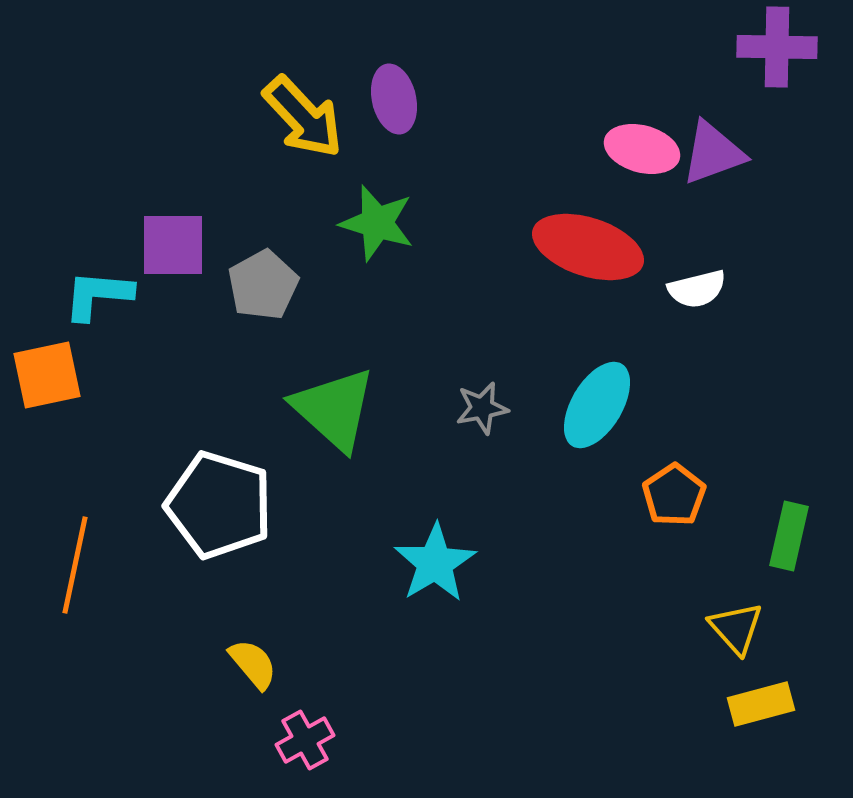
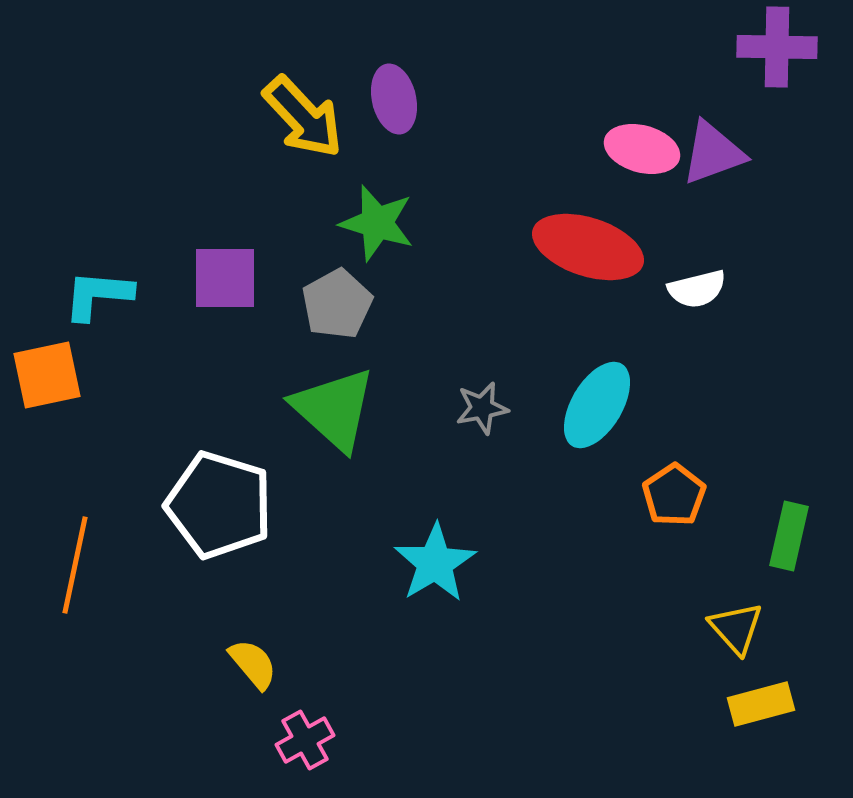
purple square: moved 52 px right, 33 px down
gray pentagon: moved 74 px right, 19 px down
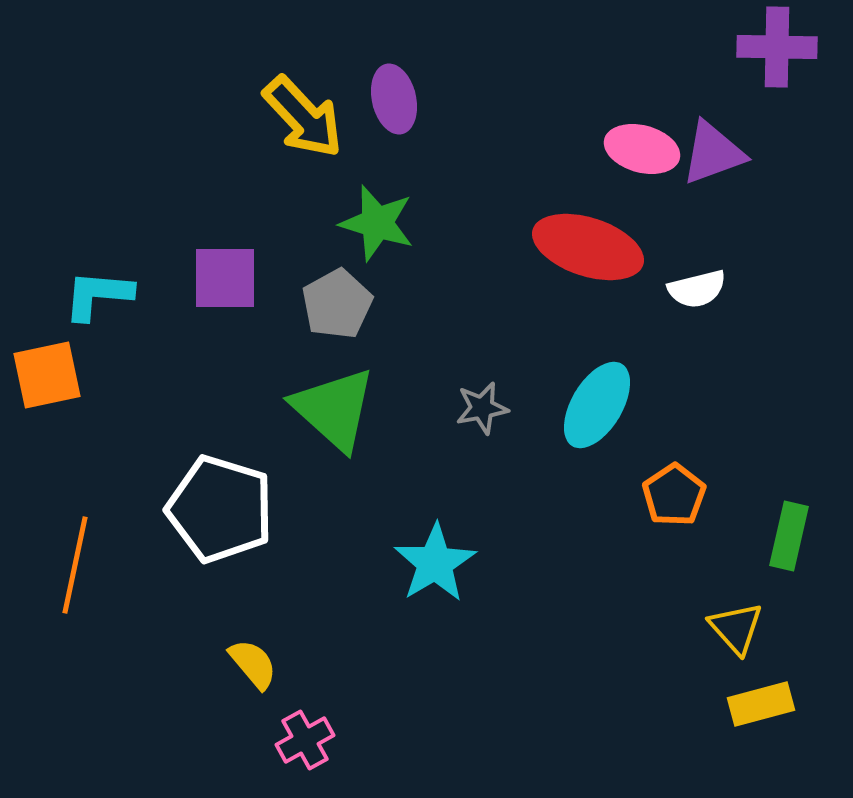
white pentagon: moved 1 px right, 4 px down
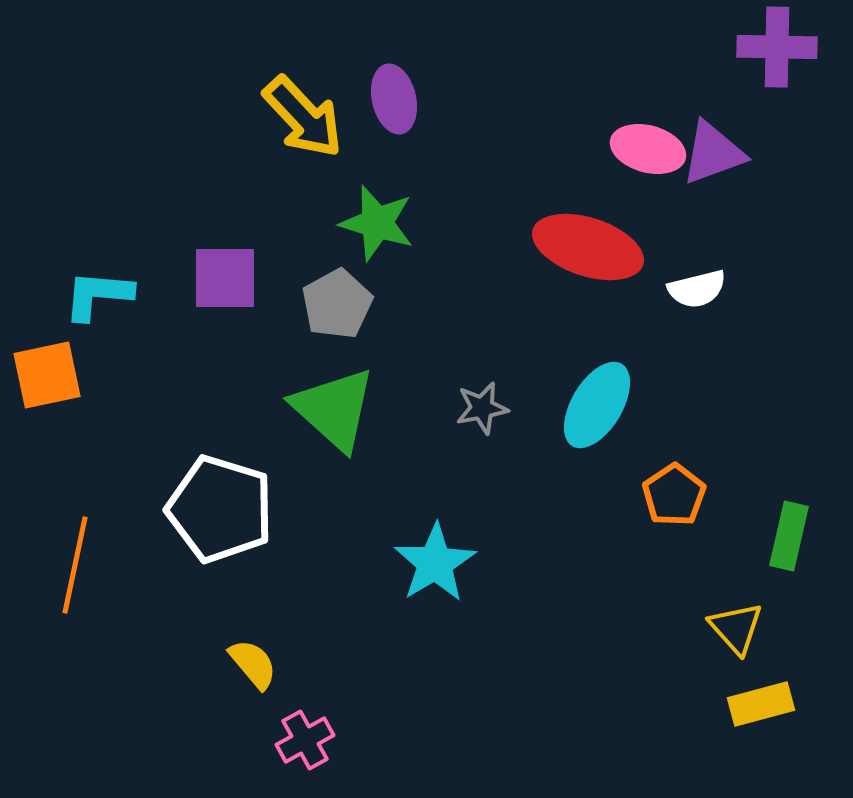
pink ellipse: moved 6 px right
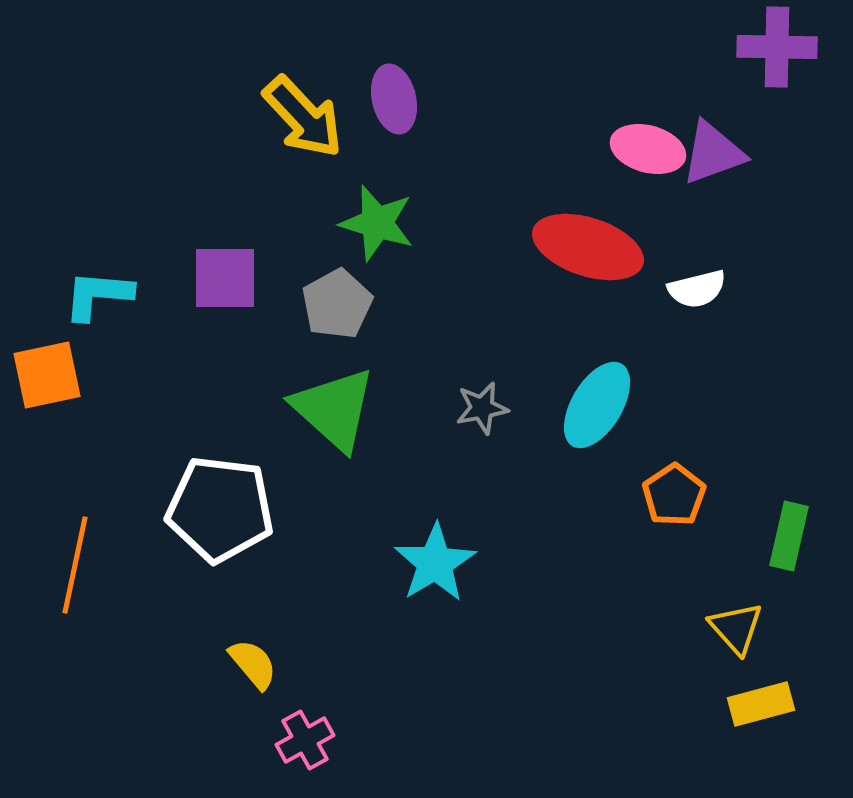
white pentagon: rotated 10 degrees counterclockwise
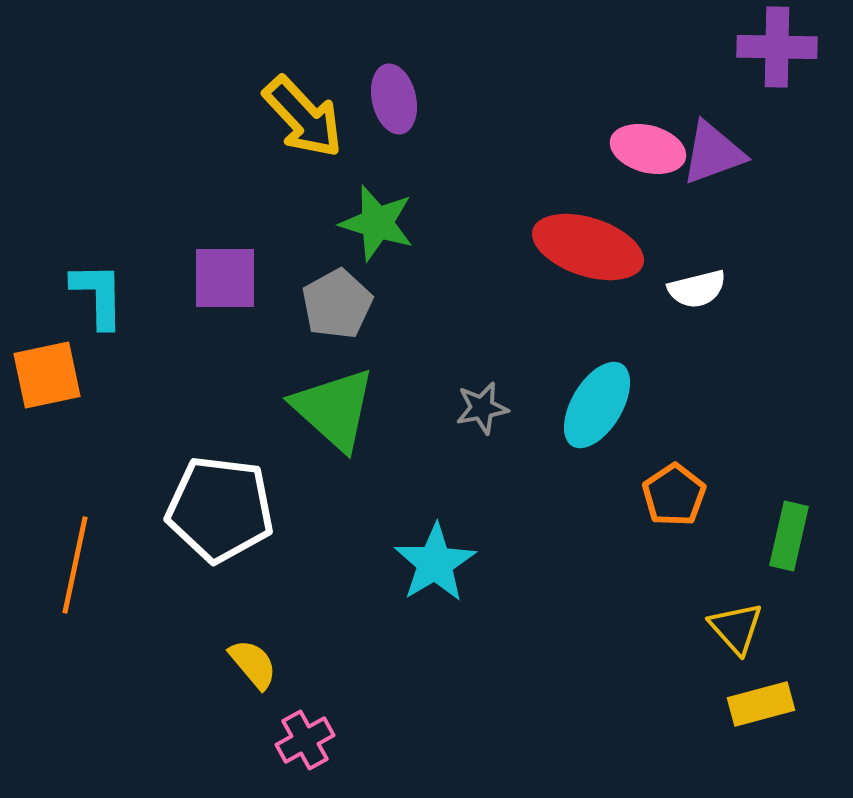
cyan L-shape: rotated 84 degrees clockwise
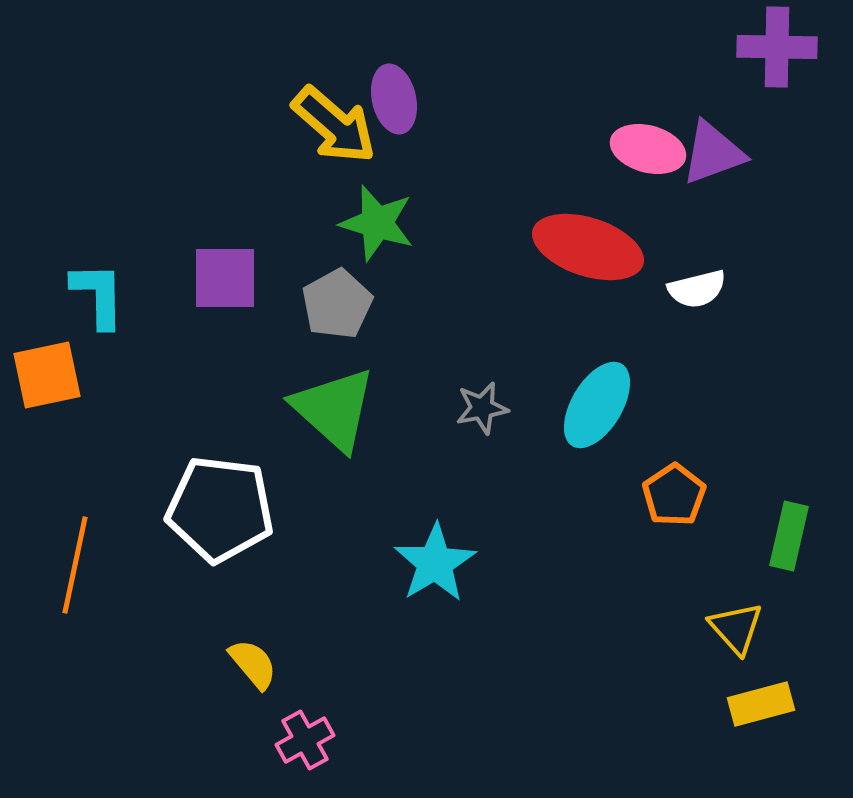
yellow arrow: moved 31 px right, 8 px down; rotated 6 degrees counterclockwise
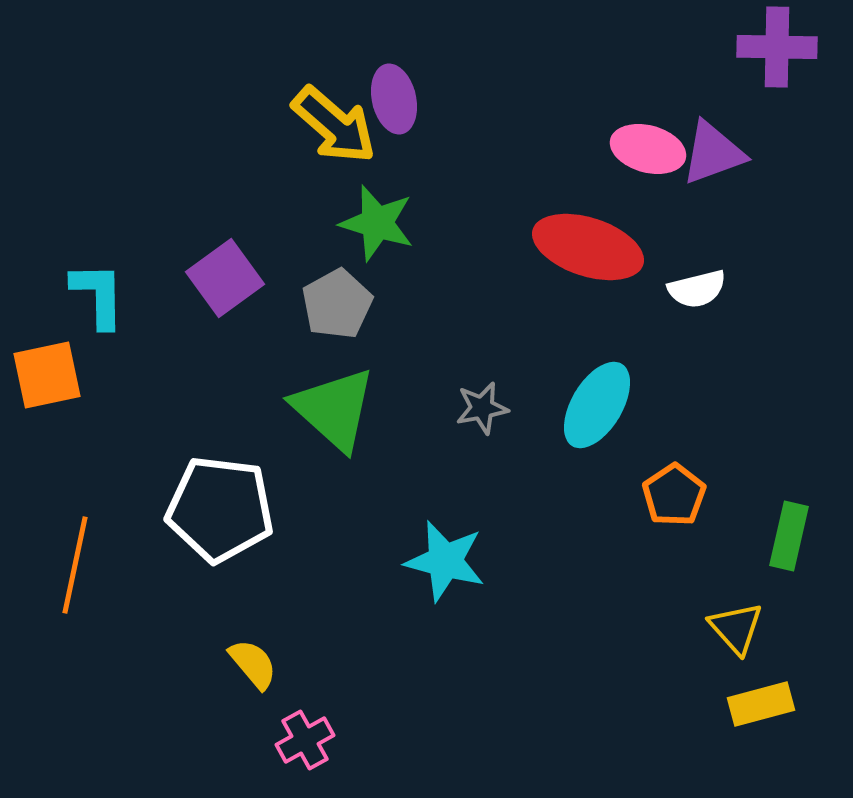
purple square: rotated 36 degrees counterclockwise
cyan star: moved 10 px right, 2 px up; rotated 26 degrees counterclockwise
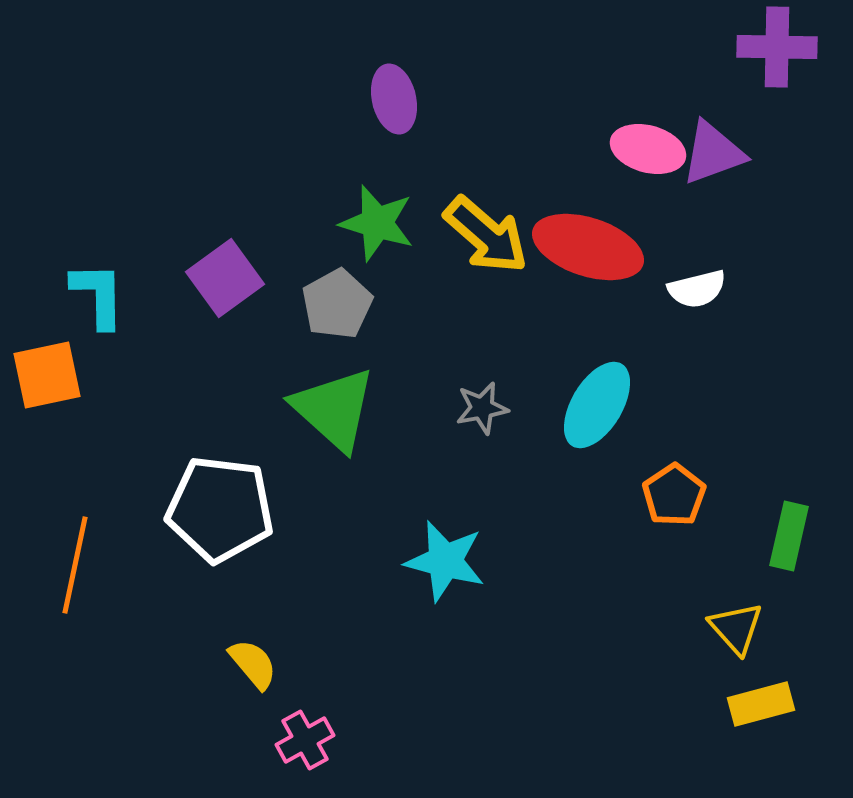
yellow arrow: moved 152 px right, 110 px down
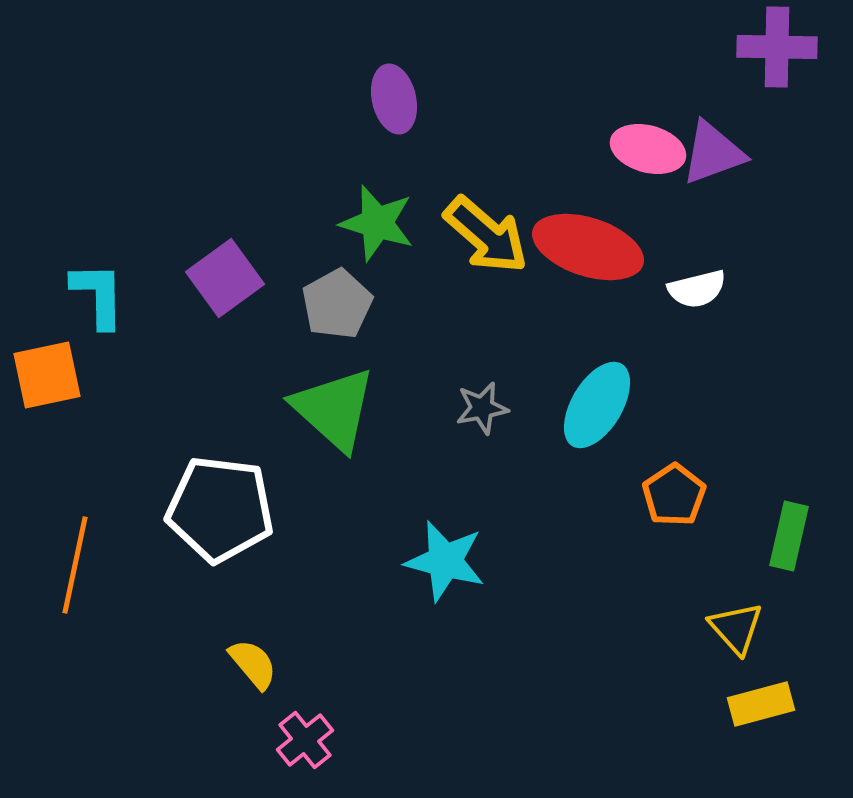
pink cross: rotated 10 degrees counterclockwise
